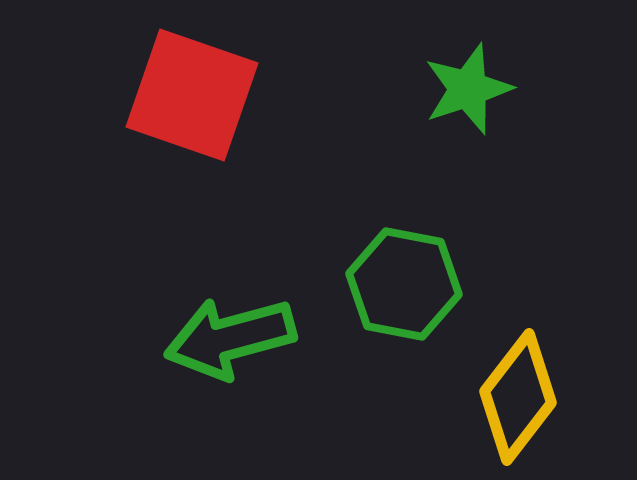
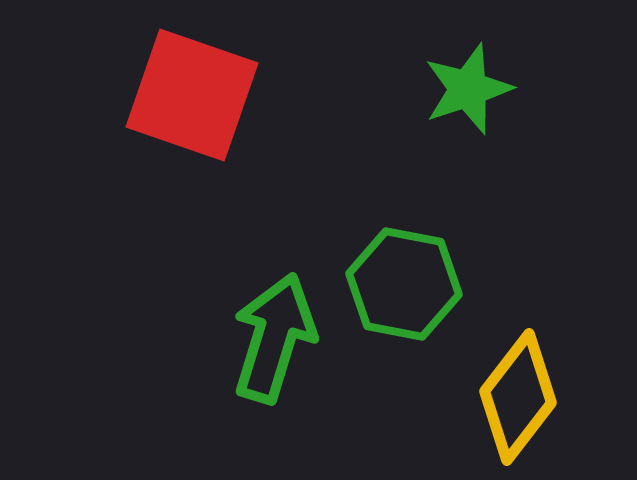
green arrow: moved 44 px right; rotated 122 degrees clockwise
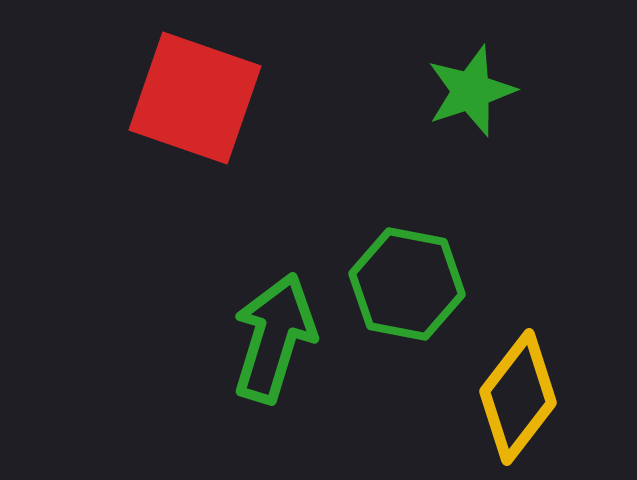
green star: moved 3 px right, 2 px down
red square: moved 3 px right, 3 px down
green hexagon: moved 3 px right
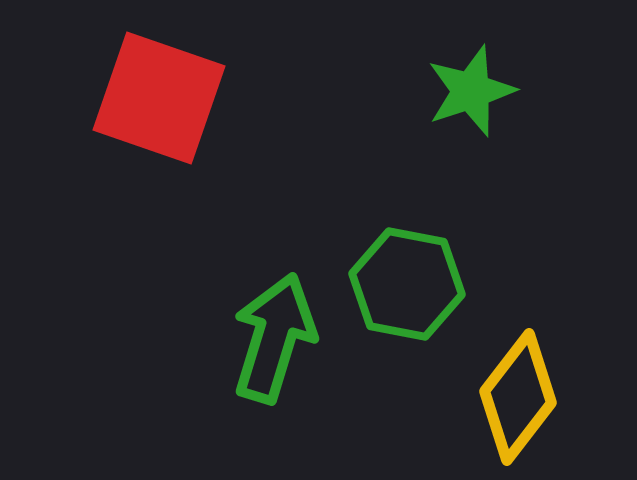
red square: moved 36 px left
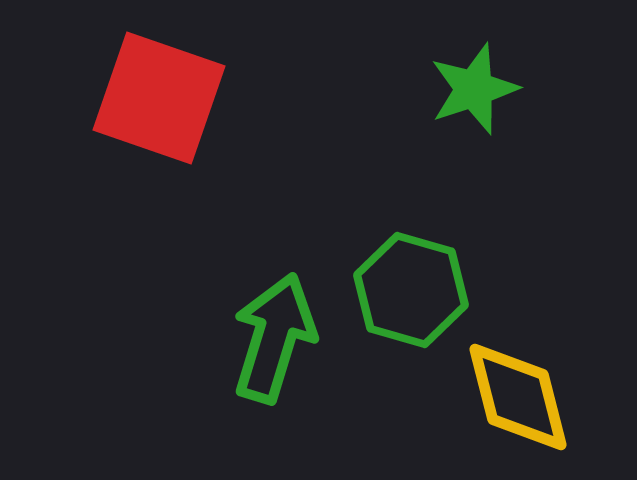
green star: moved 3 px right, 2 px up
green hexagon: moved 4 px right, 6 px down; rotated 5 degrees clockwise
yellow diamond: rotated 52 degrees counterclockwise
